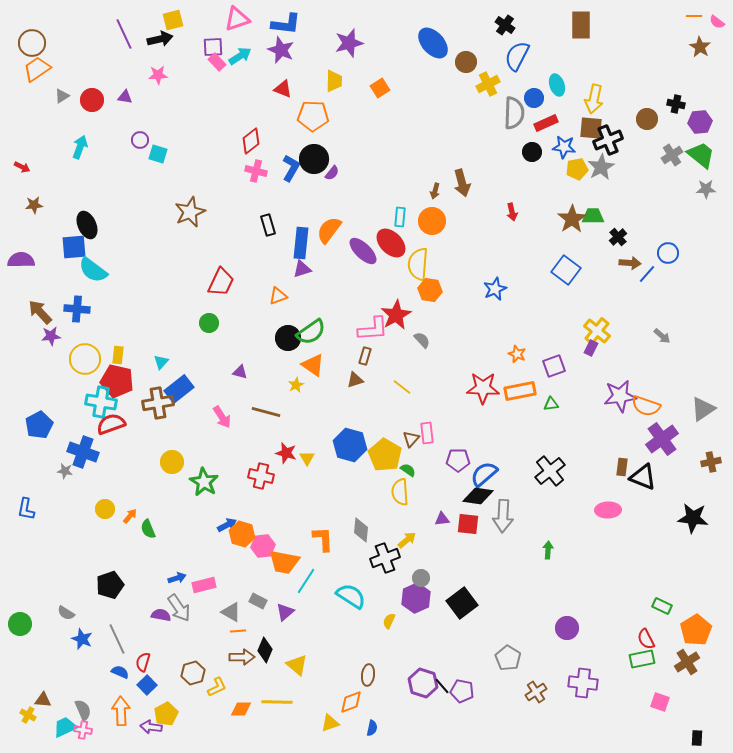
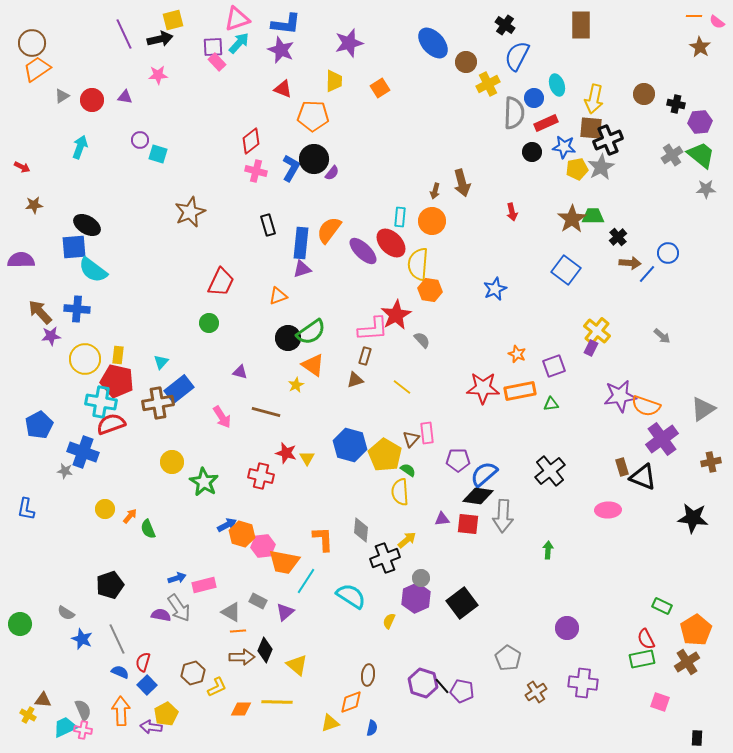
cyan arrow at (240, 56): moved 1 px left, 13 px up; rotated 15 degrees counterclockwise
brown circle at (647, 119): moved 3 px left, 25 px up
black ellipse at (87, 225): rotated 36 degrees counterclockwise
brown rectangle at (622, 467): rotated 24 degrees counterclockwise
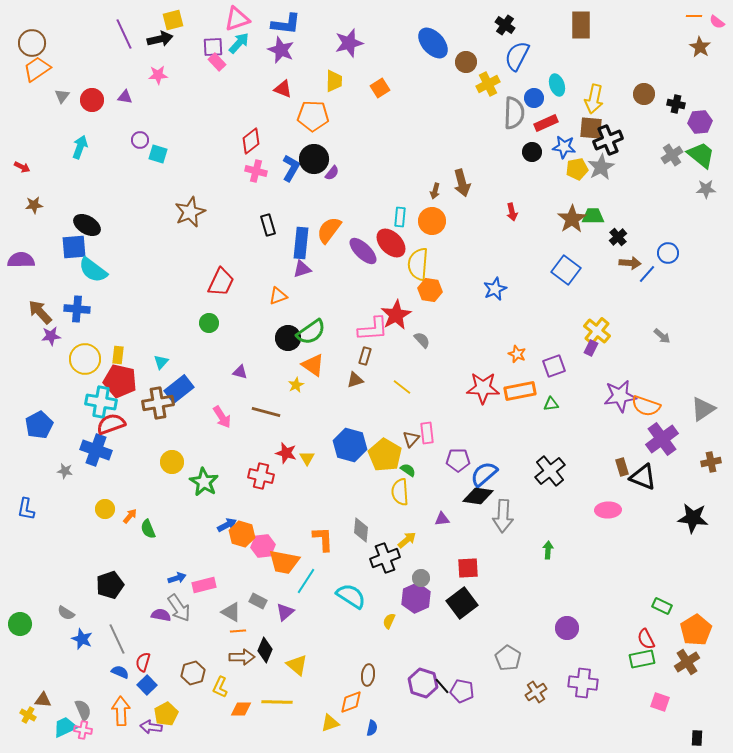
gray triangle at (62, 96): rotated 21 degrees counterclockwise
red pentagon at (117, 381): moved 3 px right
blue cross at (83, 452): moved 13 px right, 2 px up
red square at (468, 524): moved 44 px down; rotated 10 degrees counterclockwise
yellow L-shape at (217, 687): moved 3 px right; rotated 140 degrees clockwise
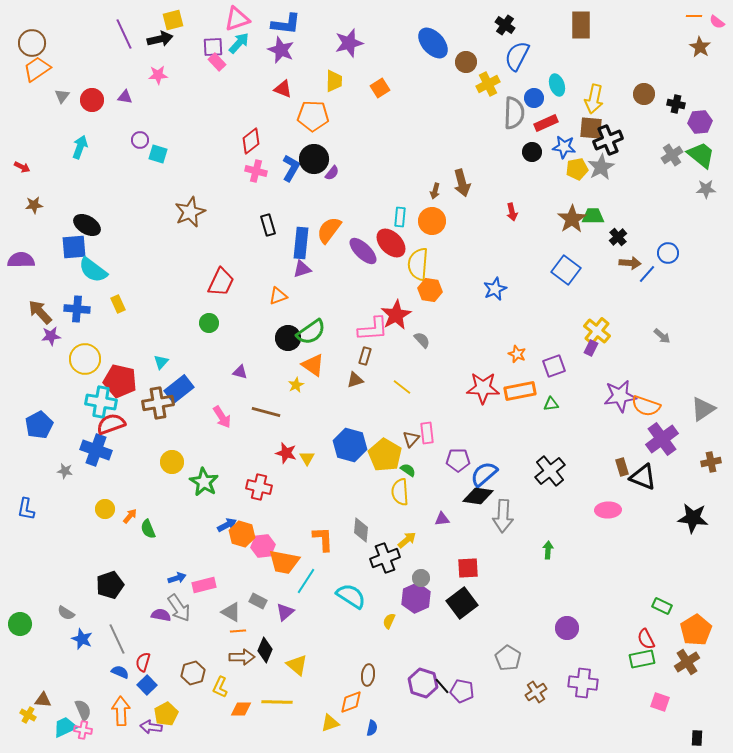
yellow rectangle at (118, 355): moved 51 px up; rotated 30 degrees counterclockwise
red cross at (261, 476): moved 2 px left, 11 px down
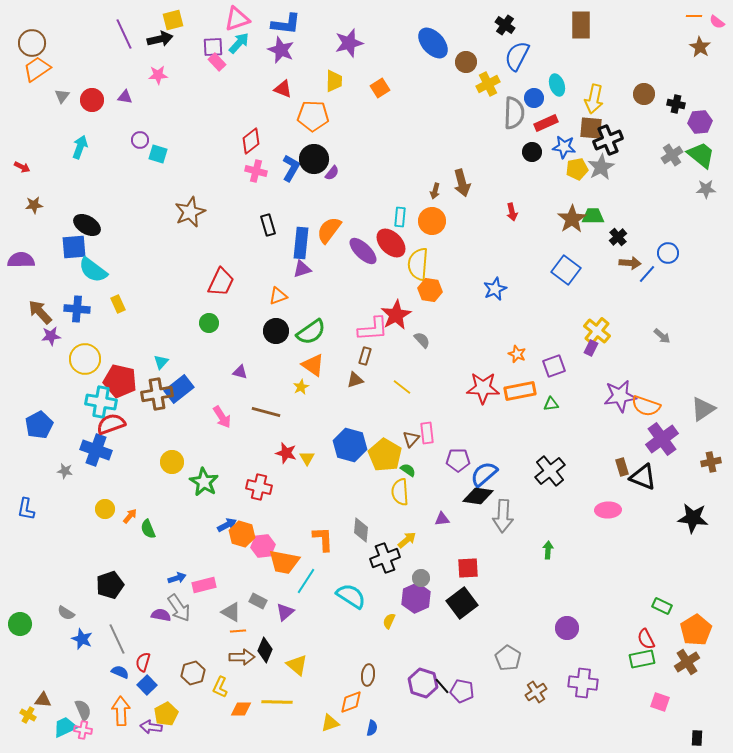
black circle at (288, 338): moved 12 px left, 7 px up
yellow star at (296, 385): moved 5 px right, 2 px down
brown cross at (158, 403): moved 1 px left, 9 px up
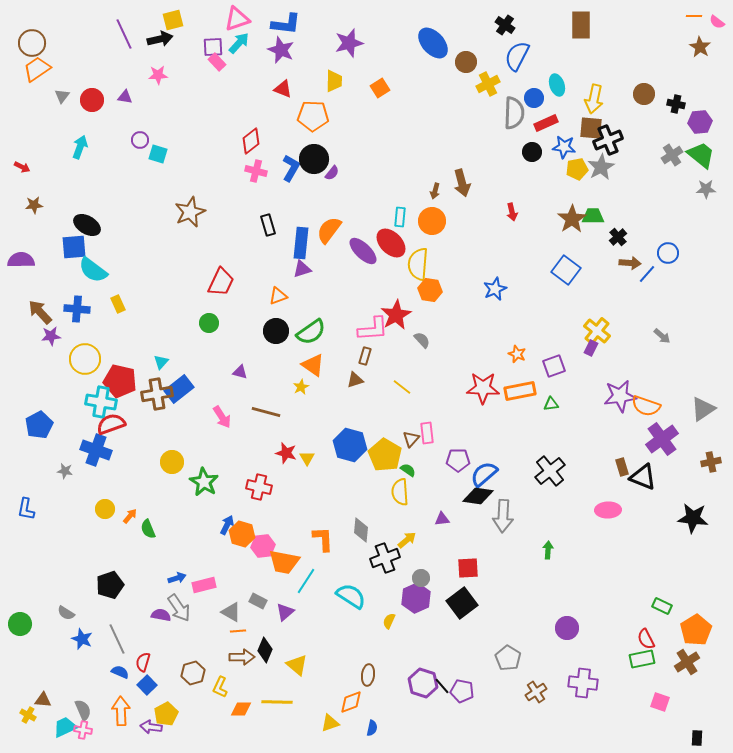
blue arrow at (227, 525): rotated 36 degrees counterclockwise
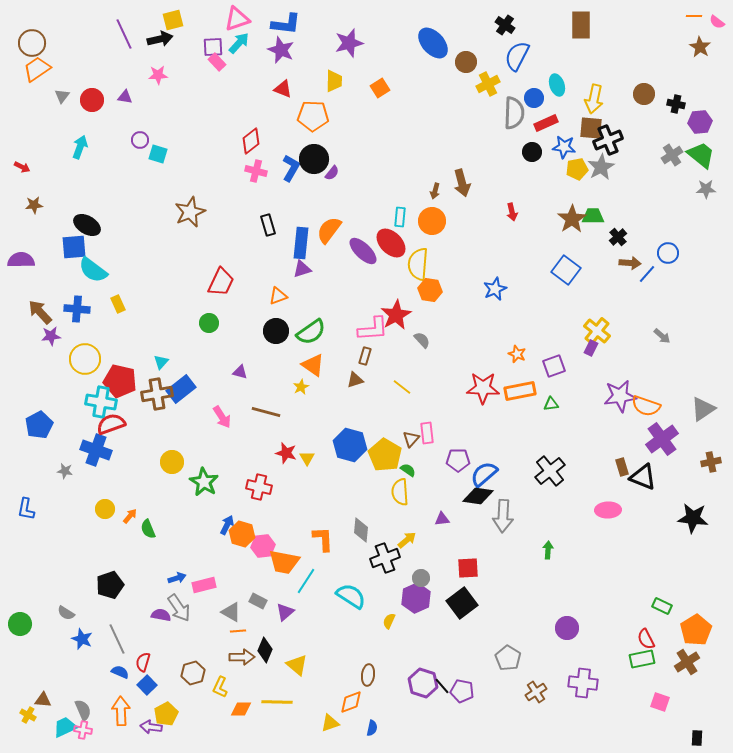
blue rectangle at (179, 389): moved 2 px right
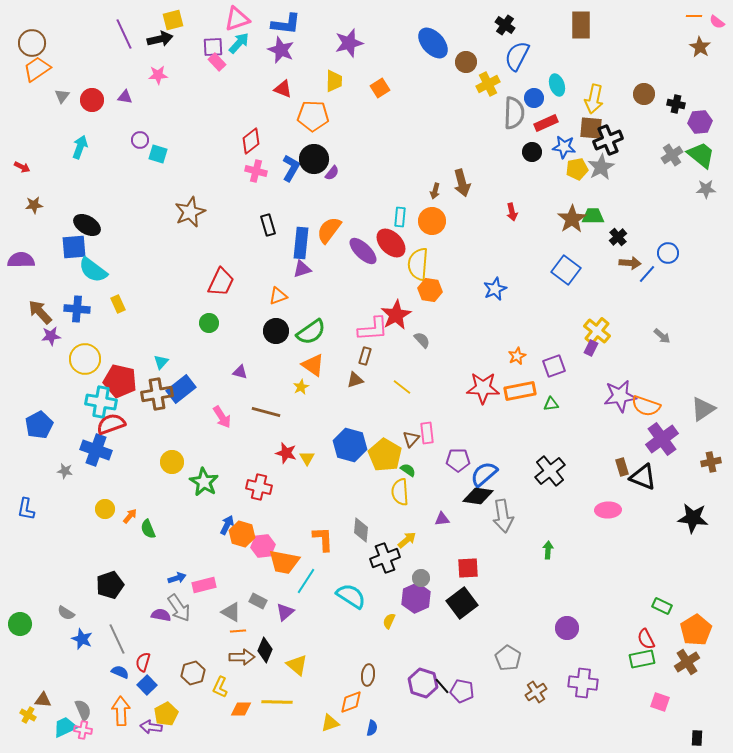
orange star at (517, 354): moved 2 px down; rotated 24 degrees clockwise
gray arrow at (503, 516): rotated 12 degrees counterclockwise
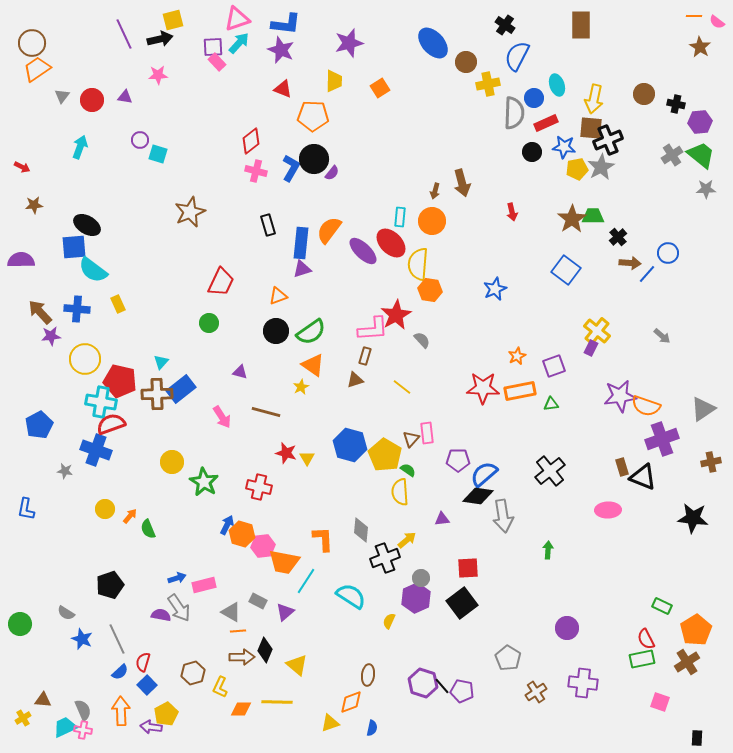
yellow cross at (488, 84): rotated 15 degrees clockwise
brown cross at (157, 394): rotated 8 degrees clockwise
purple cross at (662, 439): rotated 16 degrees clockwise
blue semicircle at (120, 672): rotated 114 degrees clockwise
yellow cross at (28, 715): moved 5 px left, 3 px down; rotated 28 degrees clockwise
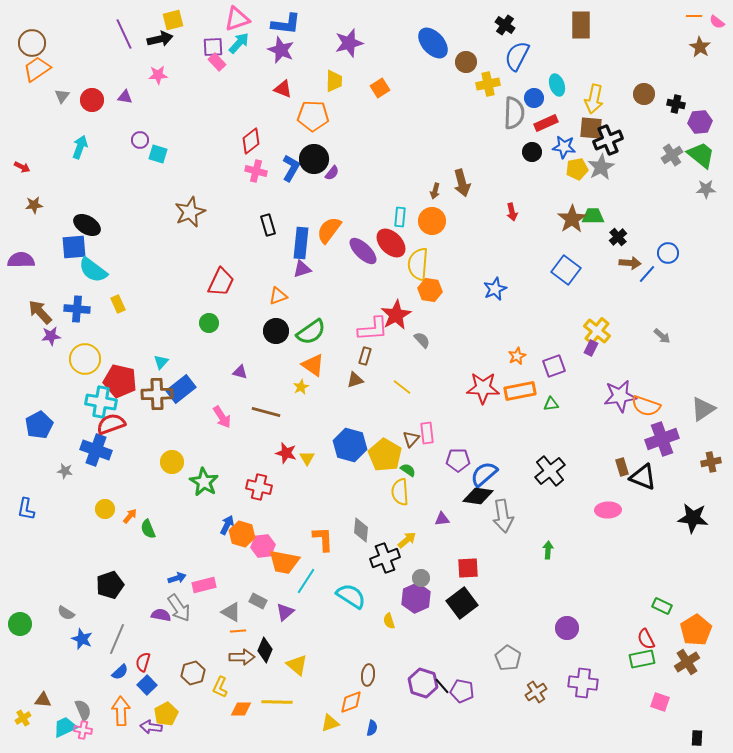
yellow semicircle at (389, 621): rotated 42 degrees counterclockwise
gray line at (117, 639): rotated 48 degrees clockwise
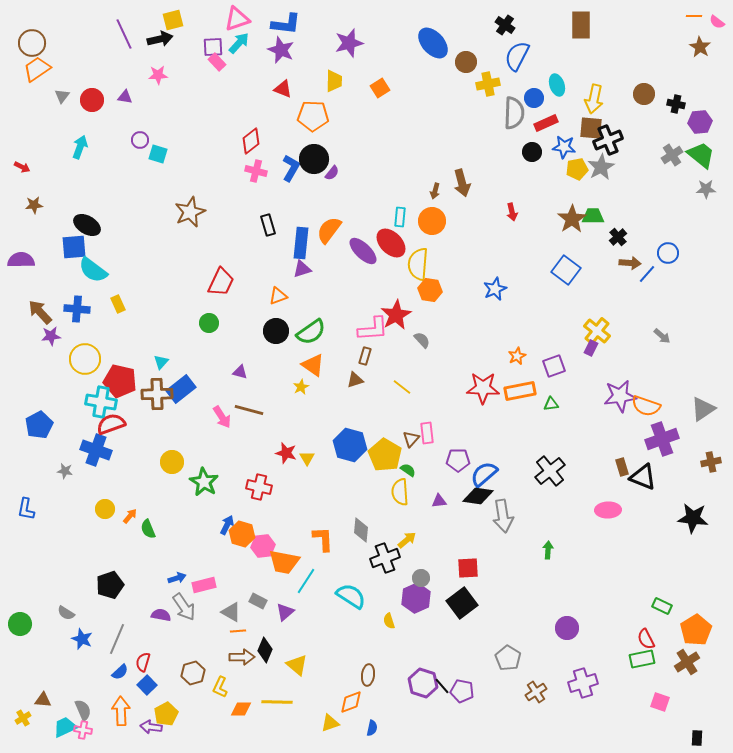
brown line at (266, 412): moved 17 px left, 2 px up
purple triangle at (442, 519): moved 3 px left, 18 px up
gray arrow at (179, 608): moved 5 px right, 1 px up
purple cross at (583, 683): rotated 24 degrees counterclockwise
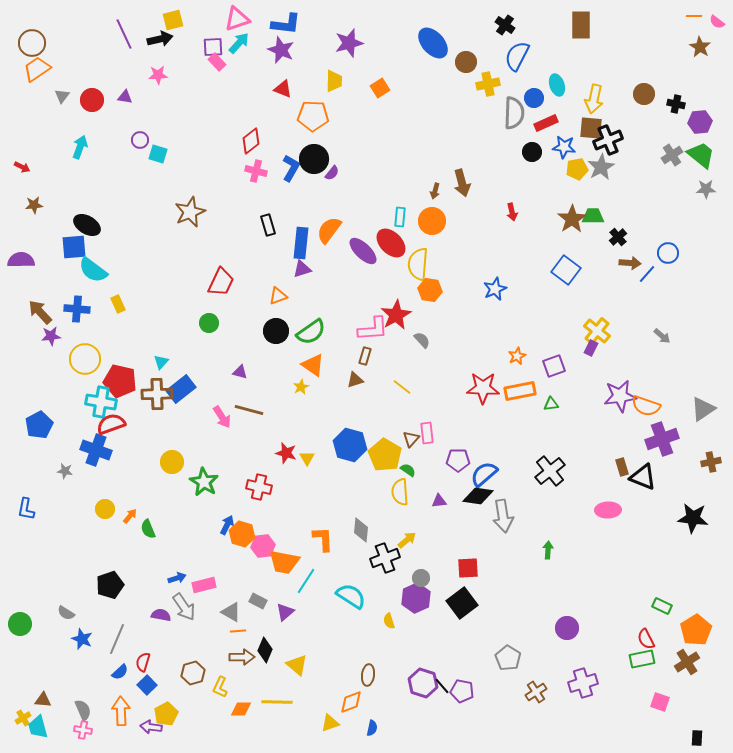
cyan trapezoid at (65, 727): moved 27 px left; rotated 80 degrees counterclockwise
